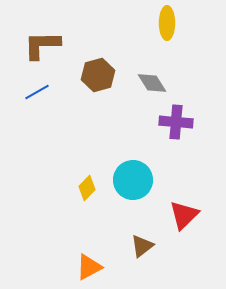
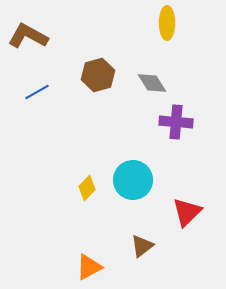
brown L-shape: moved 14 px left, 9 px up; rotated 30 degrees clockwise
red triangle: moved 3 px right, 3 px up
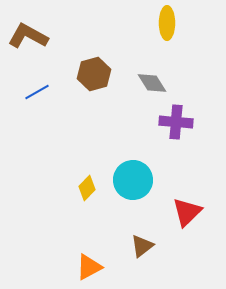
brown hexagon: moved 4 px left, 1 px up
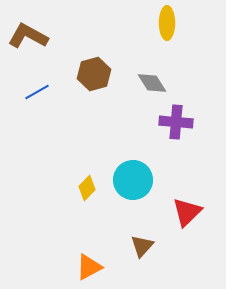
brown triangle: rotated 10 degrees counterclockwise
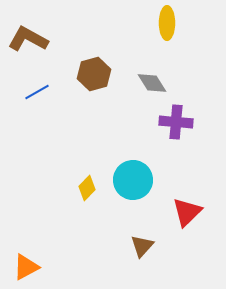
brown L-shape: moved 3 px down
orange triangle: moved 63 px left
